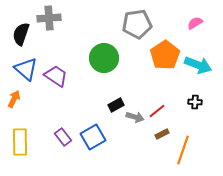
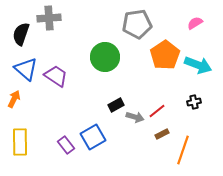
green circle: moved 1 px right, 1 px up
black cross: moved 1 px left; rotated 16 degrees counterclockwise
purple rectangle: moved 3 px right, 8 px down
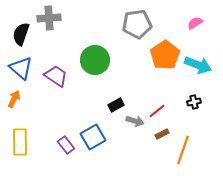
green circle: moved 10 px left, 3 px down
blue triangle: moved 5 px left, 1 px up
gray arrow: moved 4 px down
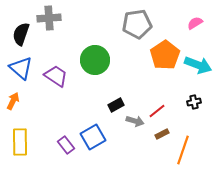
orange arrow: moved 1 px left, 2 px down
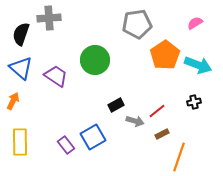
orange line: moved 4 px left, 7 px down
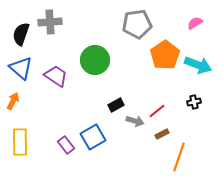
gray cross: moved 1 px right, 4 px down
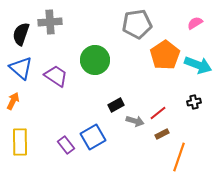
red line: moved 1 px right, 2 px down
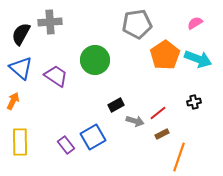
black semicircle: rotated 10 degrees clockwise
cyan arrow: moved 6 px up
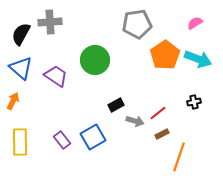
purple rectangle: moved 4 px left, 5 px up
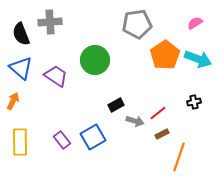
black semicircle: rotated 50 degrees counterclockwise
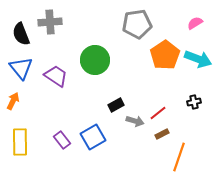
blue triangle: rotated 10 degrees clockwise
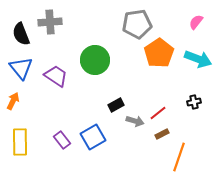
pink semicircle: moved 1 px right, 1 px up; rotated 21 degrees counterclockwise
orange pentagon: moved 6 px left, 2 px up
